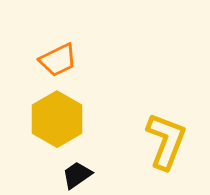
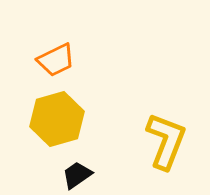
orange trapezoid: moved 2 px left
yellow hexagon: rotated 14 degrees clockwise
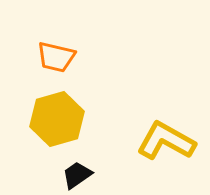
orange trapezoid: moved 3 px up; rotated 39 degrees clockwise
yellow L-shape: rotated 82 degrees counterclockwise
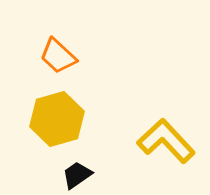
orange trapezoid: moved 2 px right, 1 px up; rotated 30 degrees clockwise
yellow L-shape: rotated 18 degrees clockwise
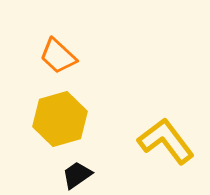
yellow hexagon: moved 3 px right
yellow L-shape: rotated 6 degrees clockwise
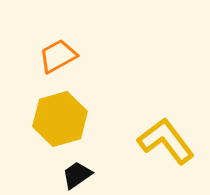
orange trapezoid: rotated 108 degrees clockwise
